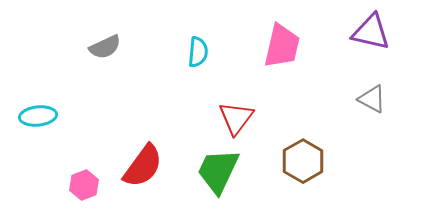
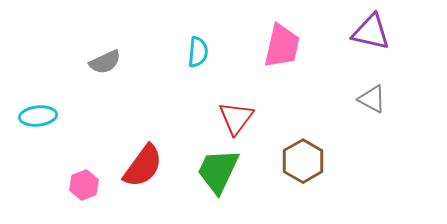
gray semicircle: moved 15 px down
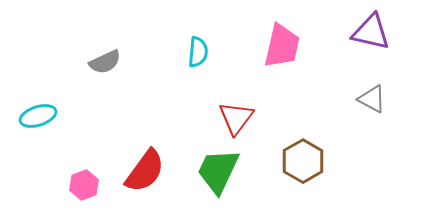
cyan ellipse: rotated 12 degrees counterclockwise
red semicircle: moved 2 px right, 5 px down
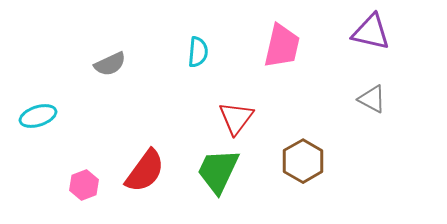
gray semicircle: moved 5 px right, 2 px down
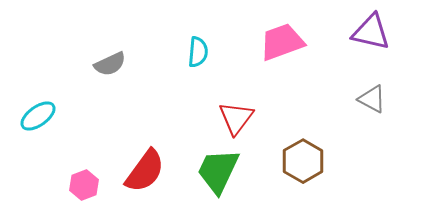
pink trapezoid: moved 4 px up; rotated 123 degrees counterclockwise
cyan ellipse: rotated 18 degrees counterclockwise
